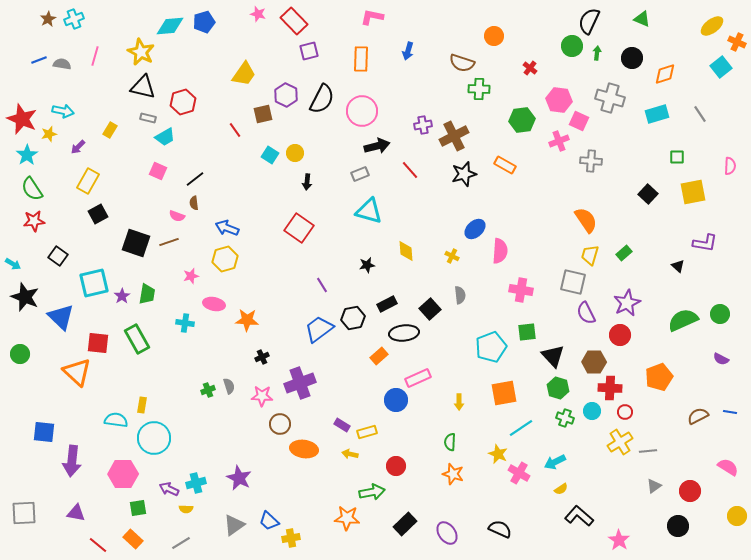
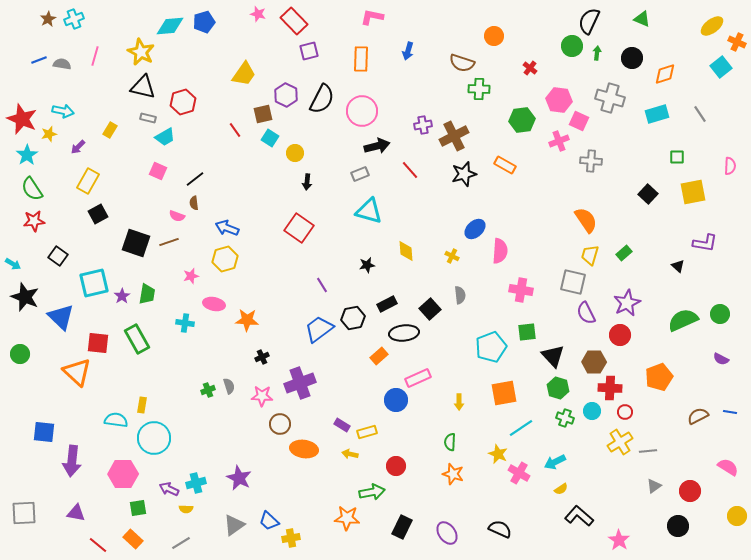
cyan square at (270, 155): moved 17 px up
black rectangle at (405, 524): moved 3 px left, 3 px down; rotated 20 degrees counterclockwise
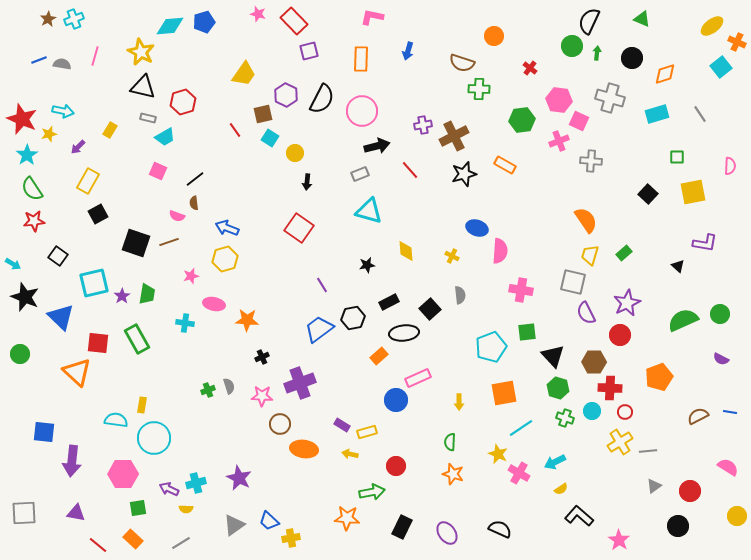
blue ellipse at (475, 229): moved 2 px right, 1 px up; rotated 60 degrees clockwise
black rectangle at (387, 304): moved 2 px right, 2 px up
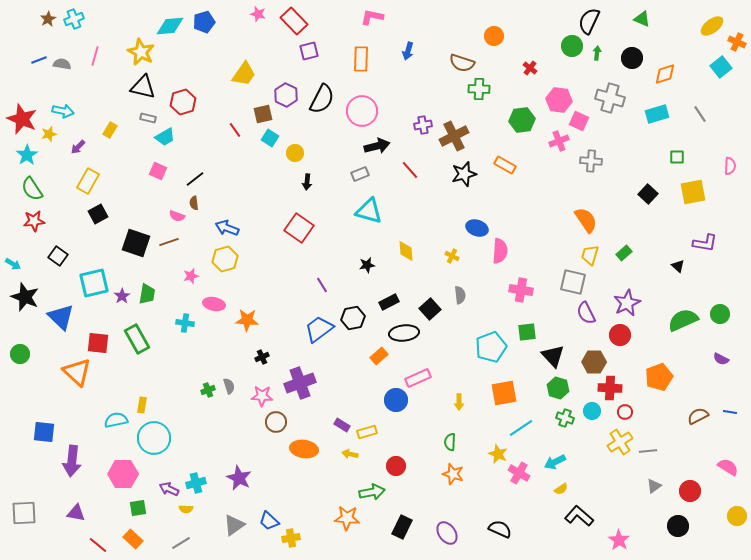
cyan semicircle at (116, 420): rotated 20 degrees counterclockwise
brown circle at (280, 424): moved 4 px left, 2 px up
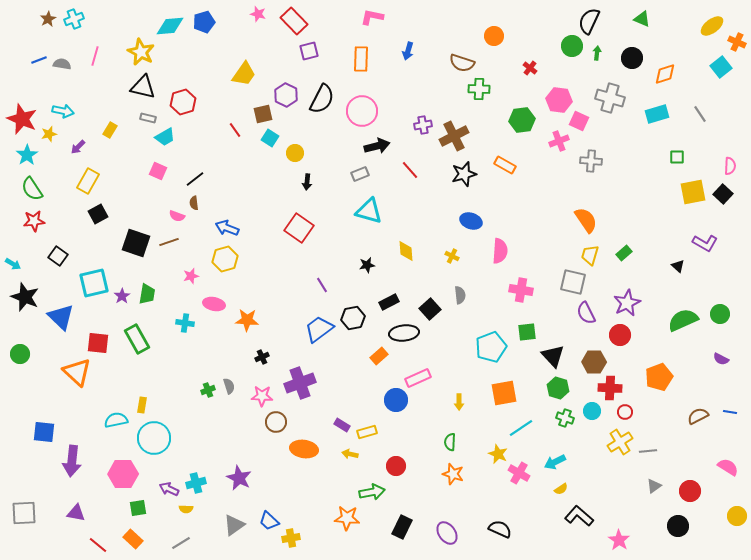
black square at (648, 194): moved 75 px right
blue ellipse at (477, 228): moved 6 px left, 7 px up
purple L-shape at (705, 243): rotated 20 degrees clockwise
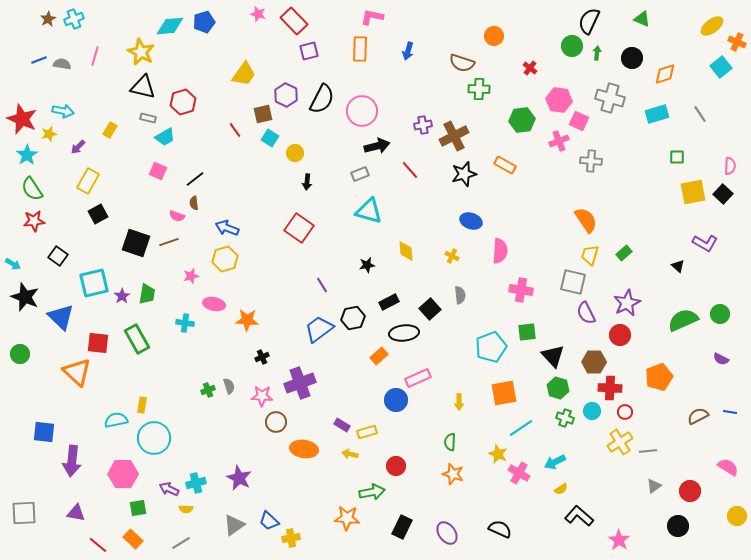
orange rectangle at (361, 59): moved 1 px left, 10 px up
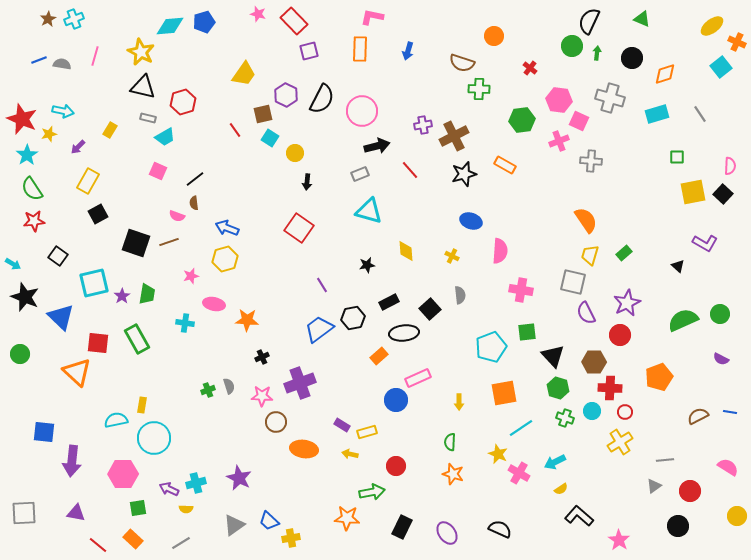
gray line at (648, 451): moved 17 px right, 9 px down
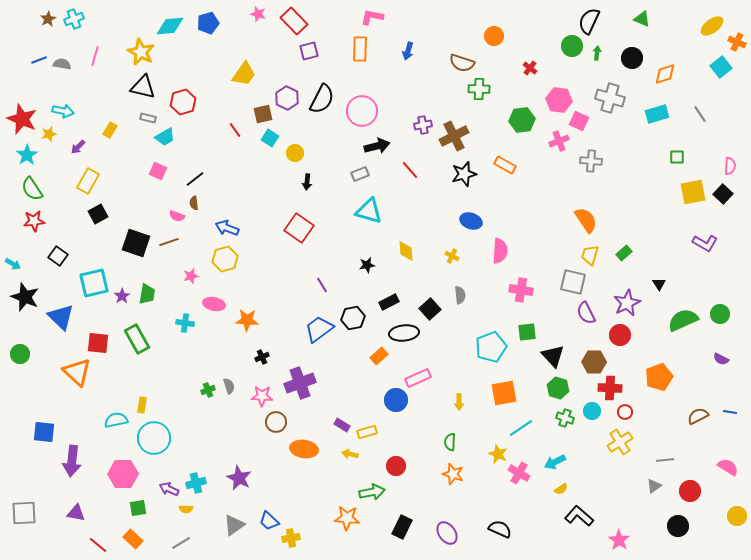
blue pentagon at (204, 22): moved 4 px right, 1 px down
purple hexagon at (286, 95): moved 1 px right, 3 px down
black triangle at (678, 266): moved 19 px left, 18 px down; rotated 16 degrees clockwise
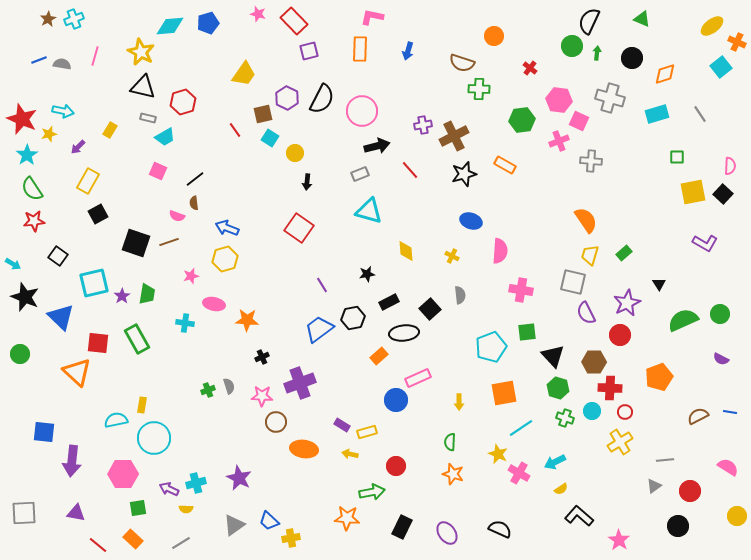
black star at (367, 265): moved 9 px down
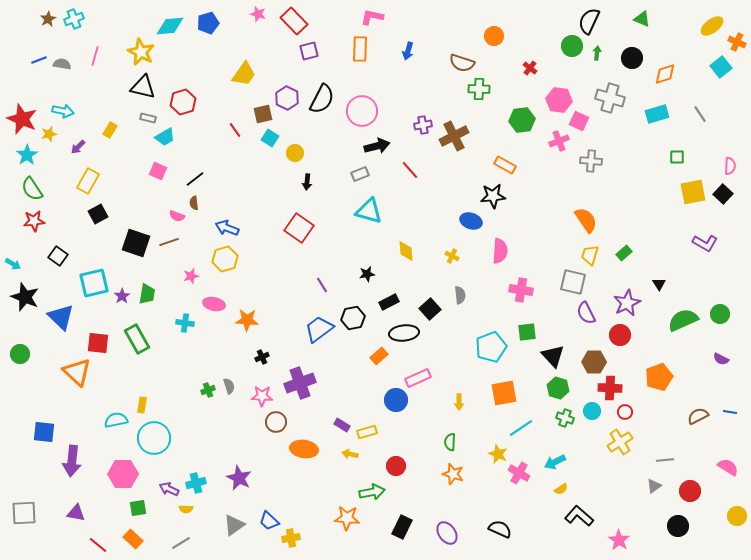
black star at (464, 174): moved 29 px right, 22 px down; rotated 10 degrees clockwise
